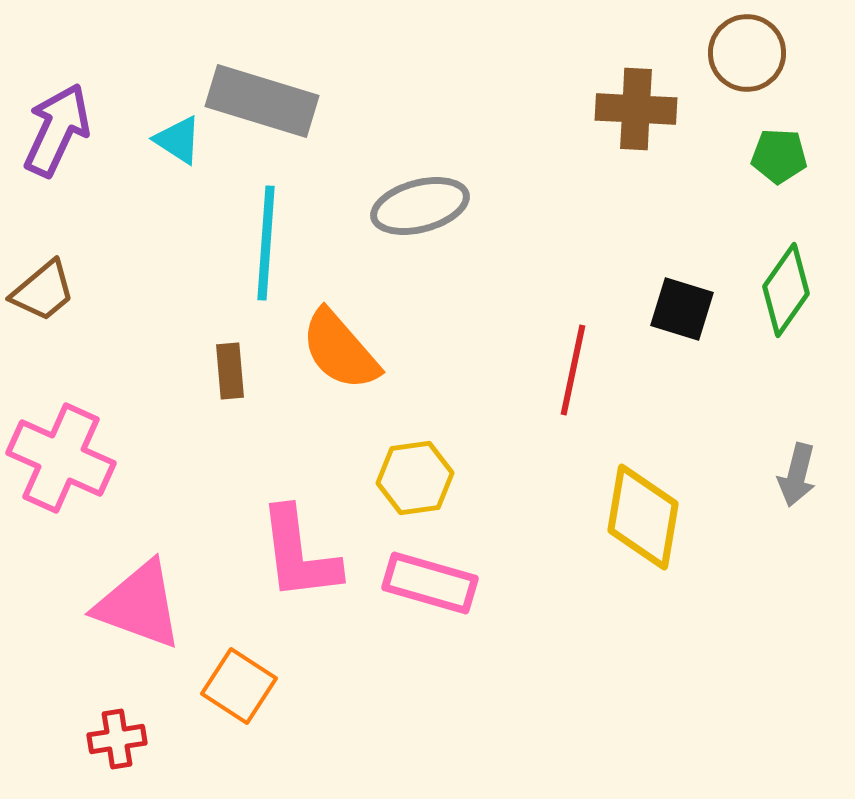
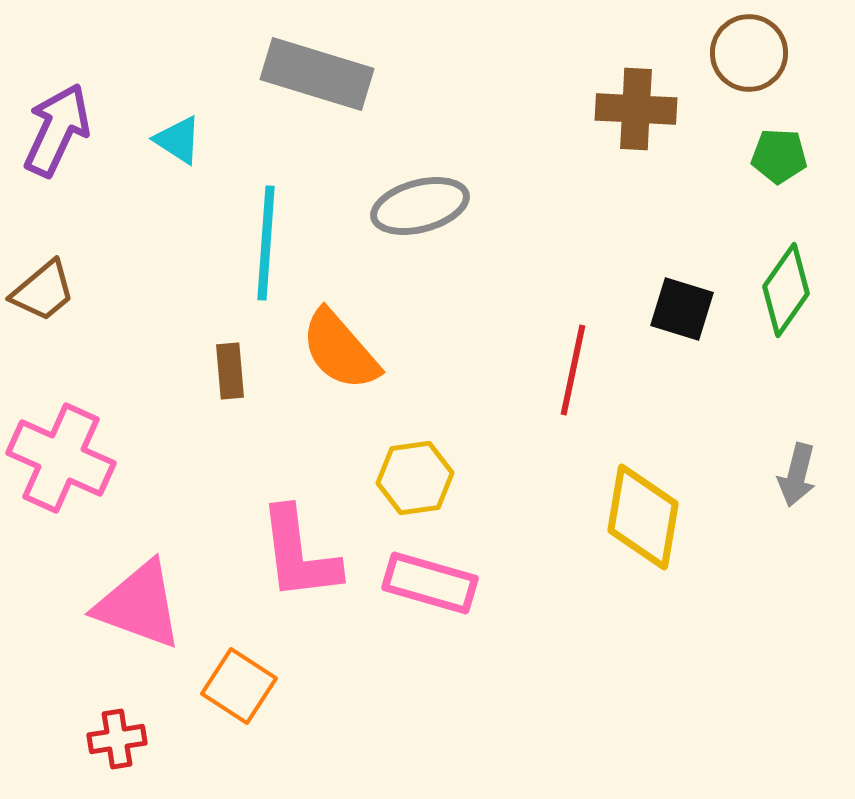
brown circle: moved 2 px right
gray rectangle: moved 55 px right, 27 px up
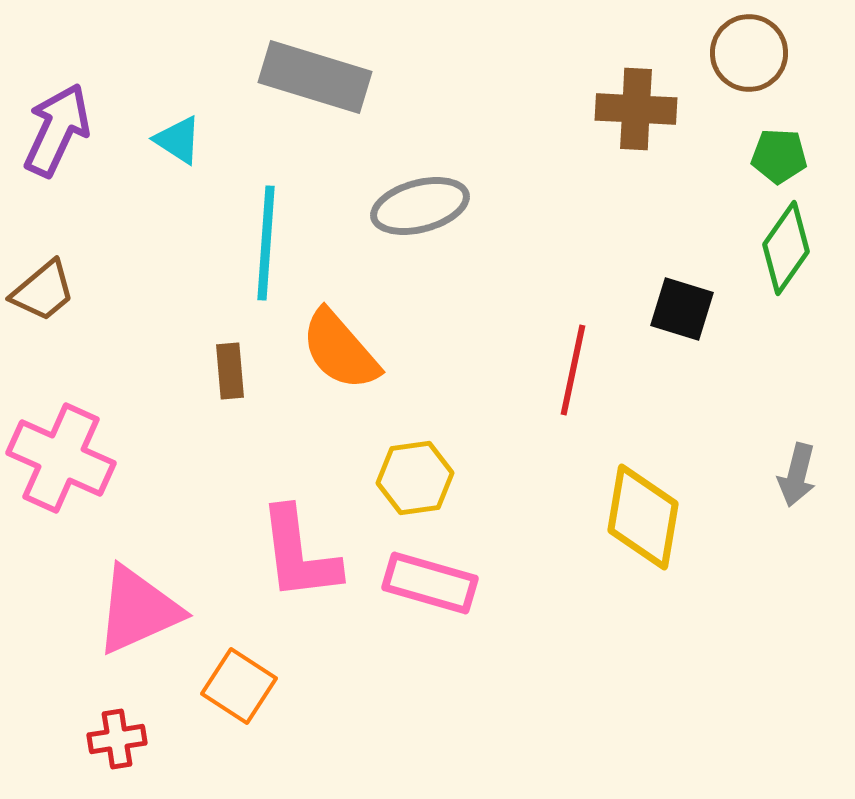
gray rectangle: moved 2 px left, 3 px down
green diamond: moved 42 px up
pink triangle: moved 1 px left, 5 px down; rotated 44 degrees counterclockwise
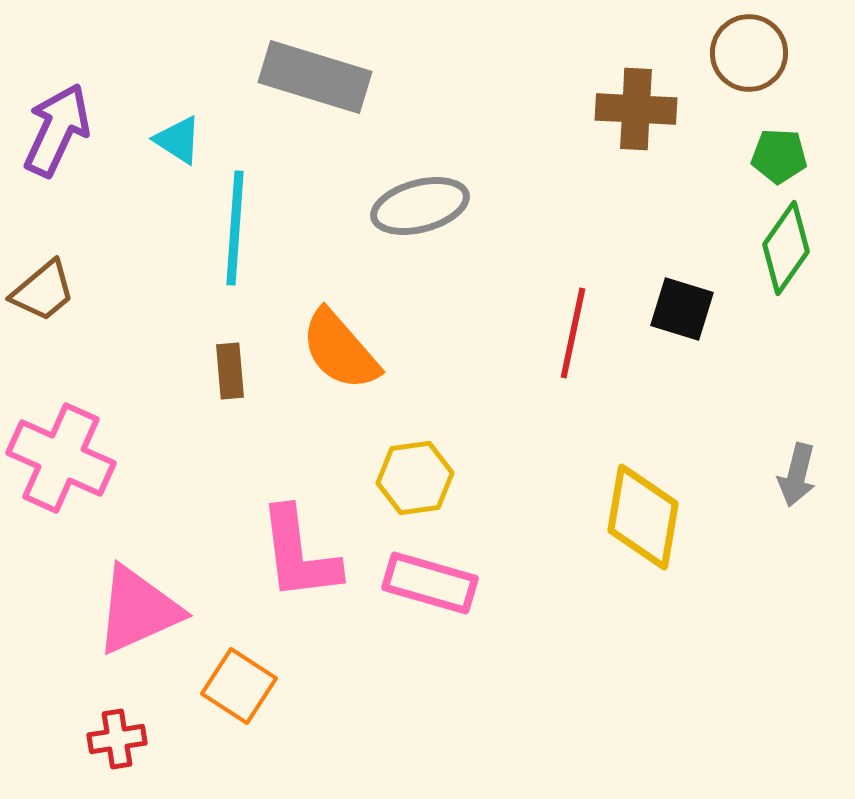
cyan line: moved 31 px left, 15 px up
red line: moved 37 px up
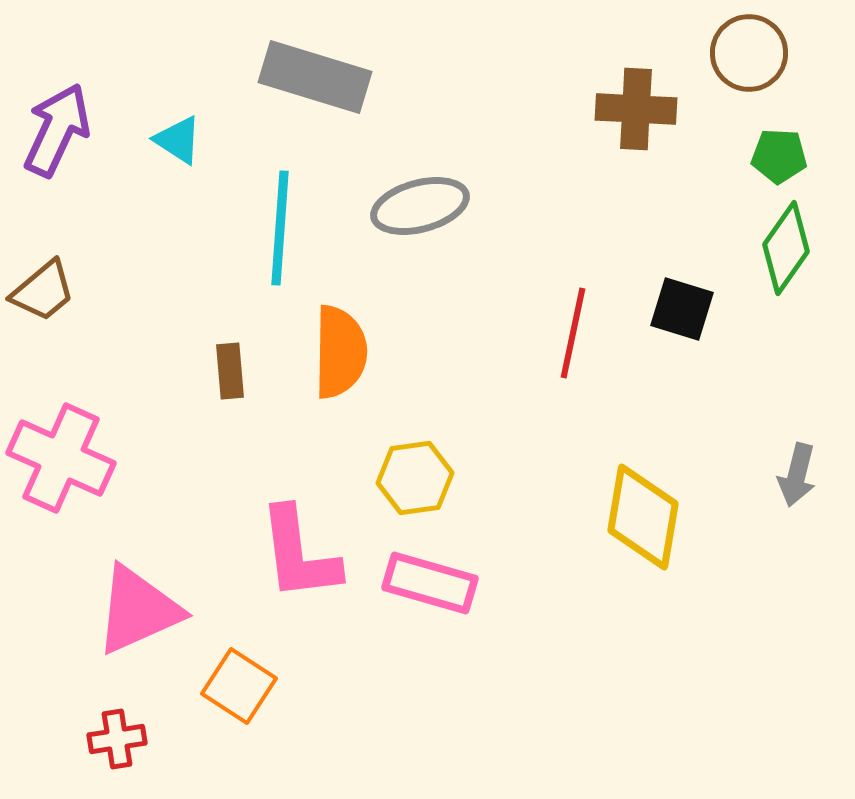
cyan line: moved 45 px right
orange semicircle: moved 2 px down; rotated 138 degrees counterclockwise
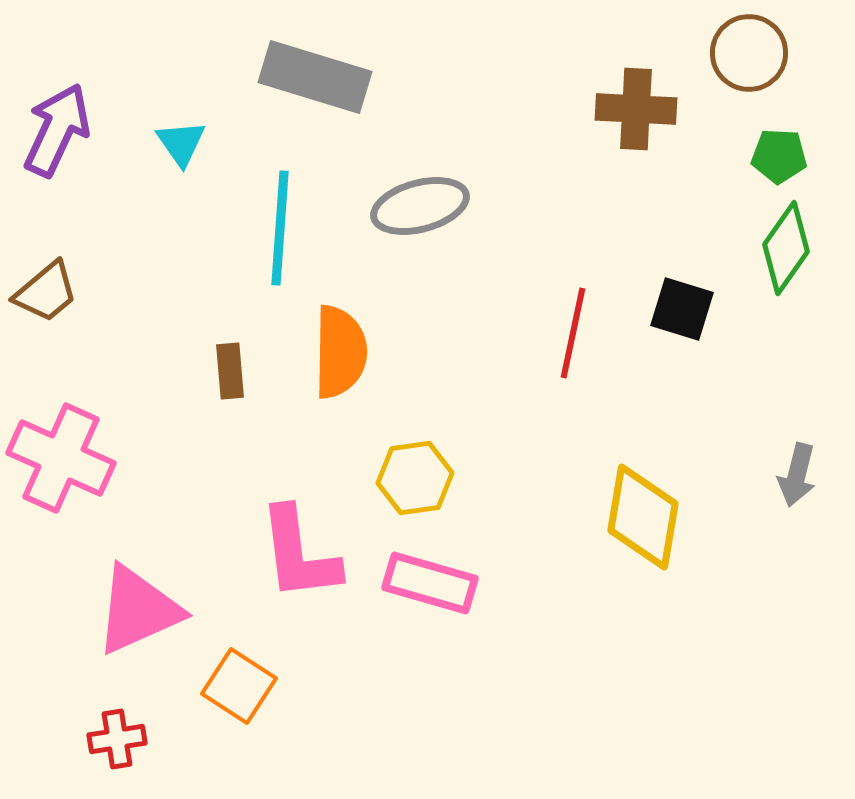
cyan triangle: moved 3 px right, 3 px down; rotated 22 degrees clockwise
brown trapezoid: moved 3 px right, 1 px down
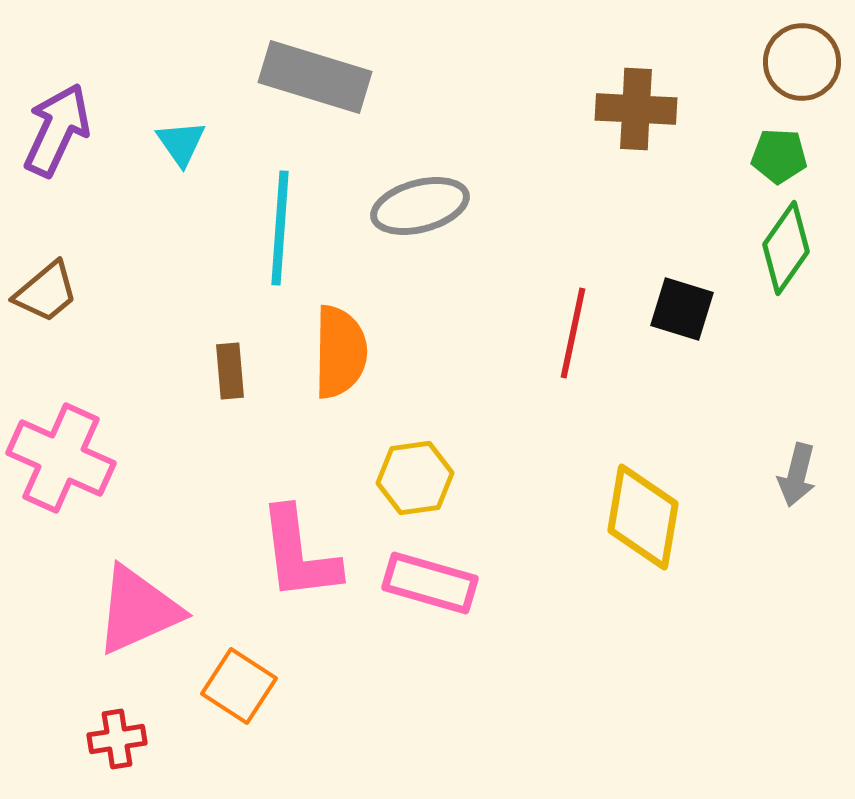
brown circle: moved 53 px right, 9 px down
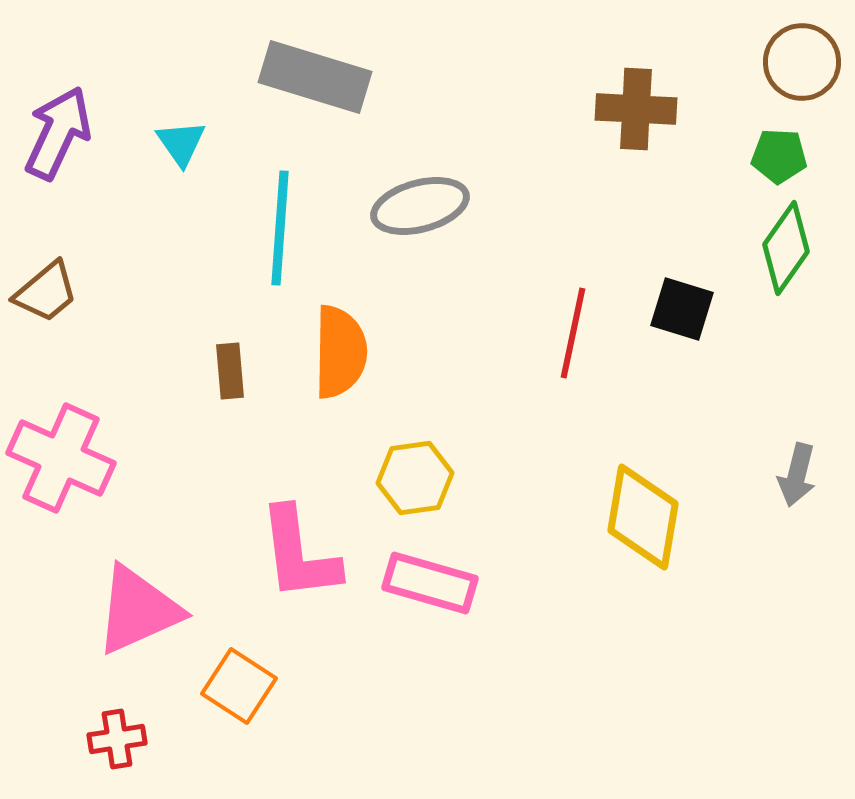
purple arrow: moved 1 px right, 3 px down
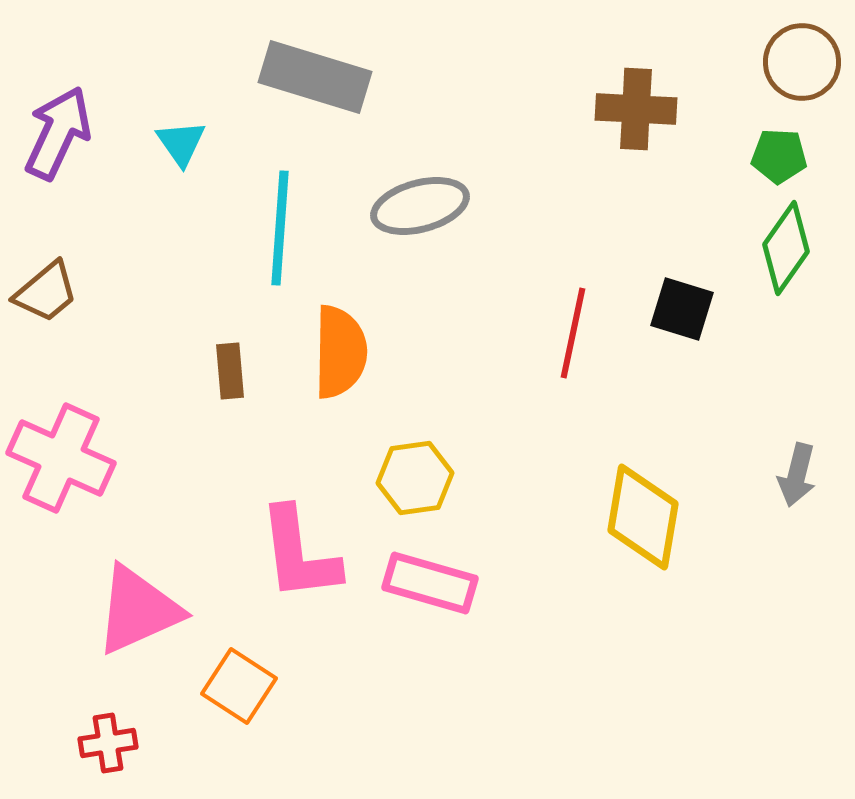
red cross: moved 9 px left, 4 px down
